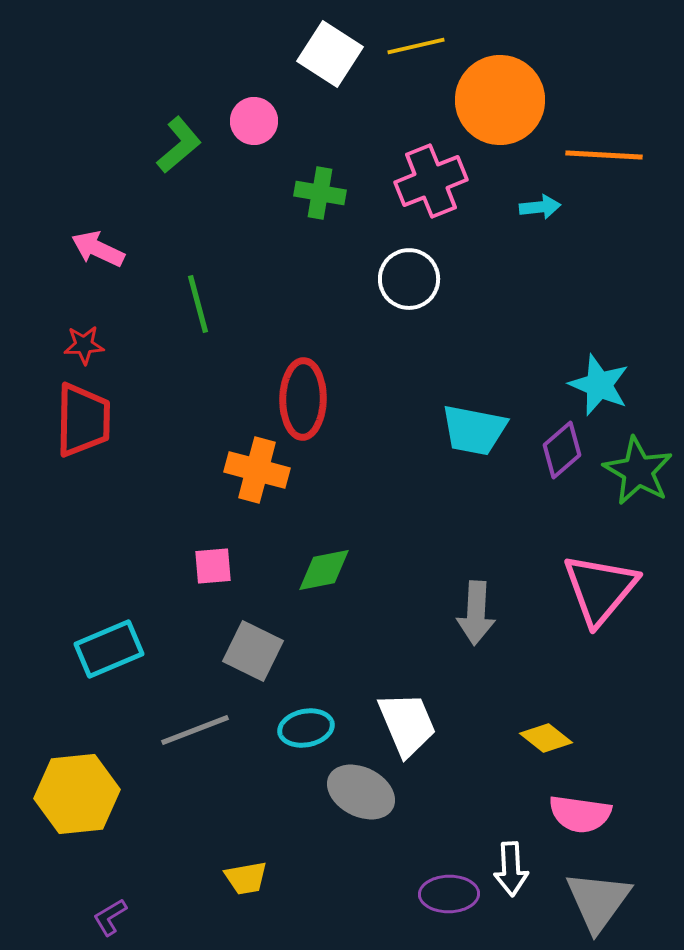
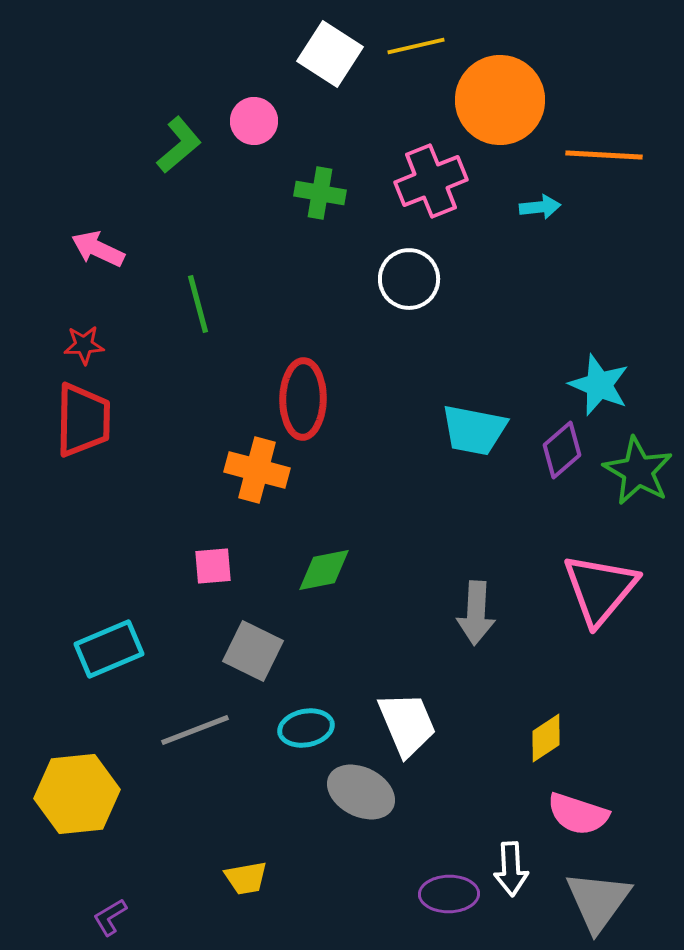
yellow diamond: rotated 72 degrees counterclockwise
pink semicircle: moved 2 px left; rotated 10 degrees clockwise
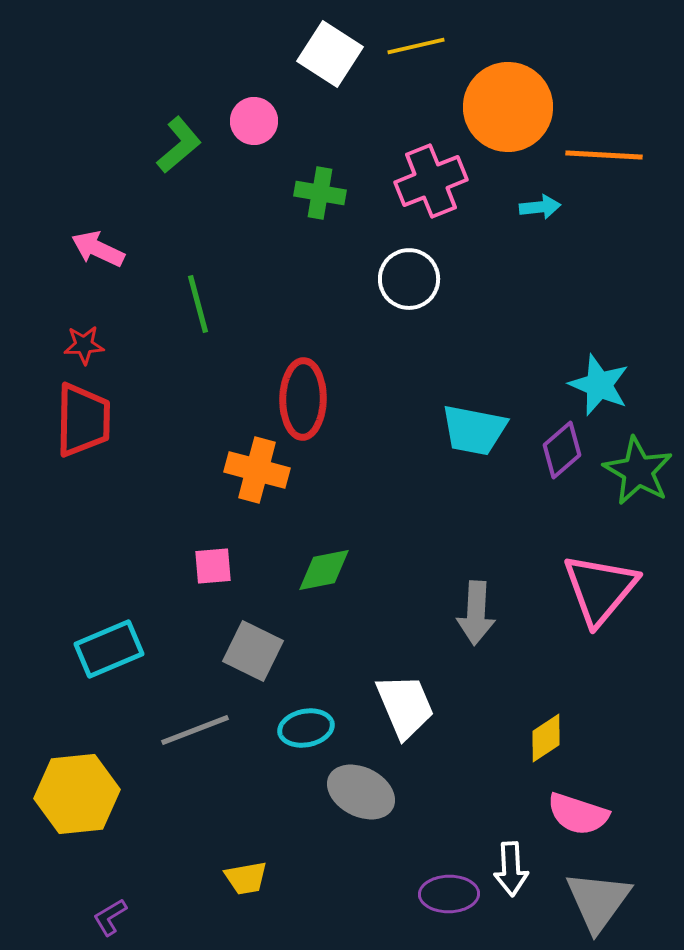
orange circle: moved 8 px right, 7 px down
white trapezoid: moved 2 px left, 18 px up
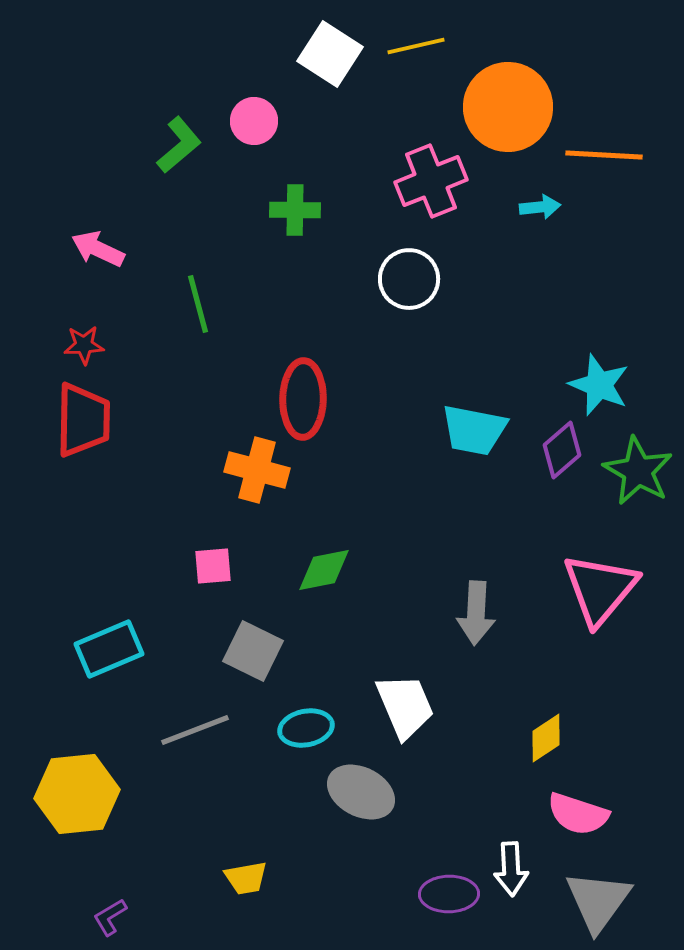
green cross: moved 25 px left, 17 px down; rotated 9 degrees counterclockwise
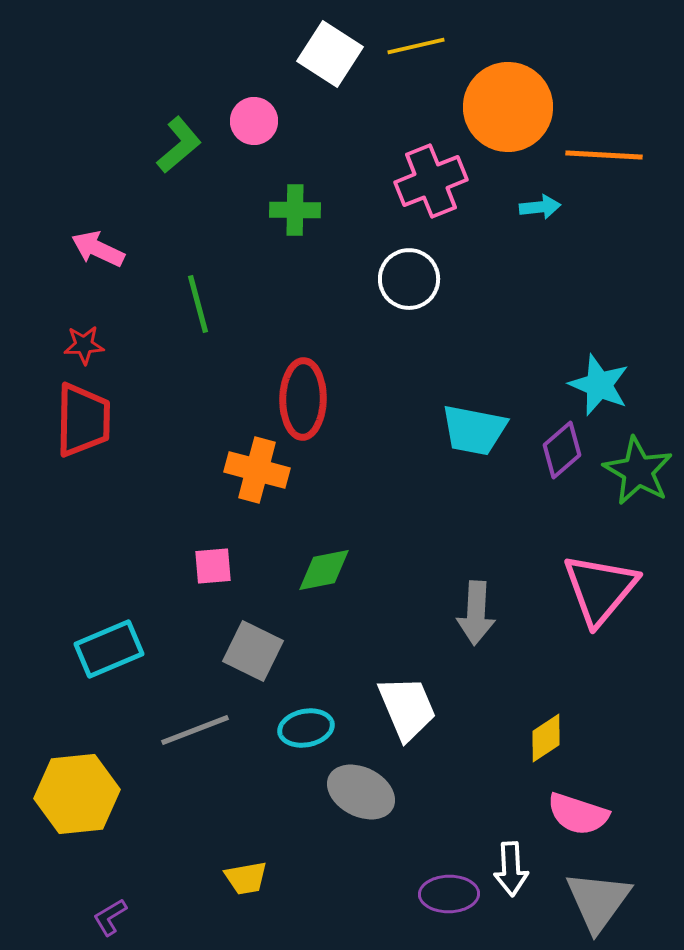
white trapezoid: moved 2 px right, 2 px down
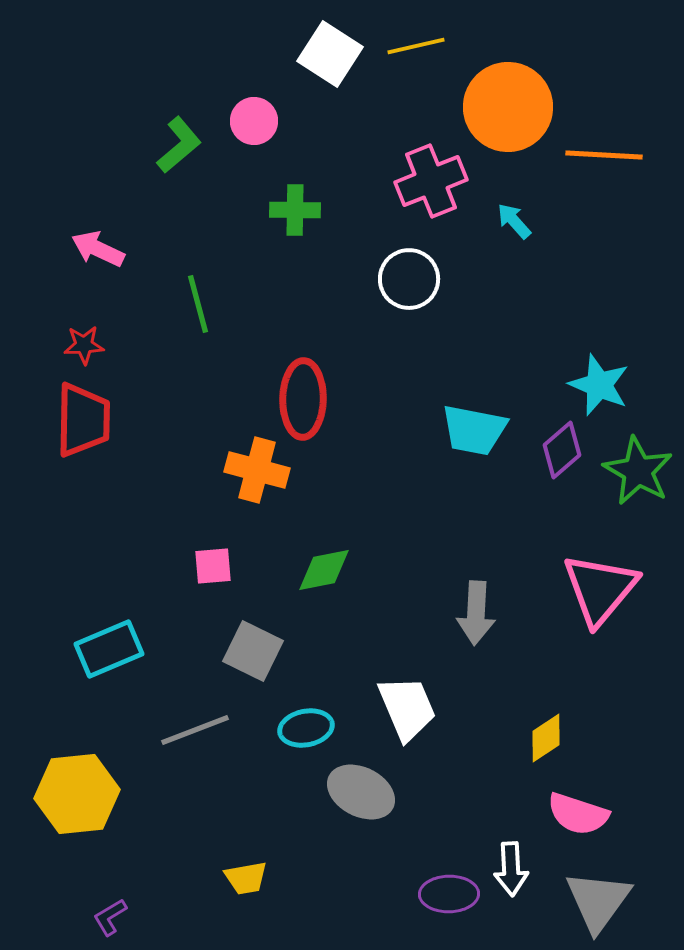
cyan arrow: moved 26 px left, 14 px down; rotated 126 degrees counterclockwise
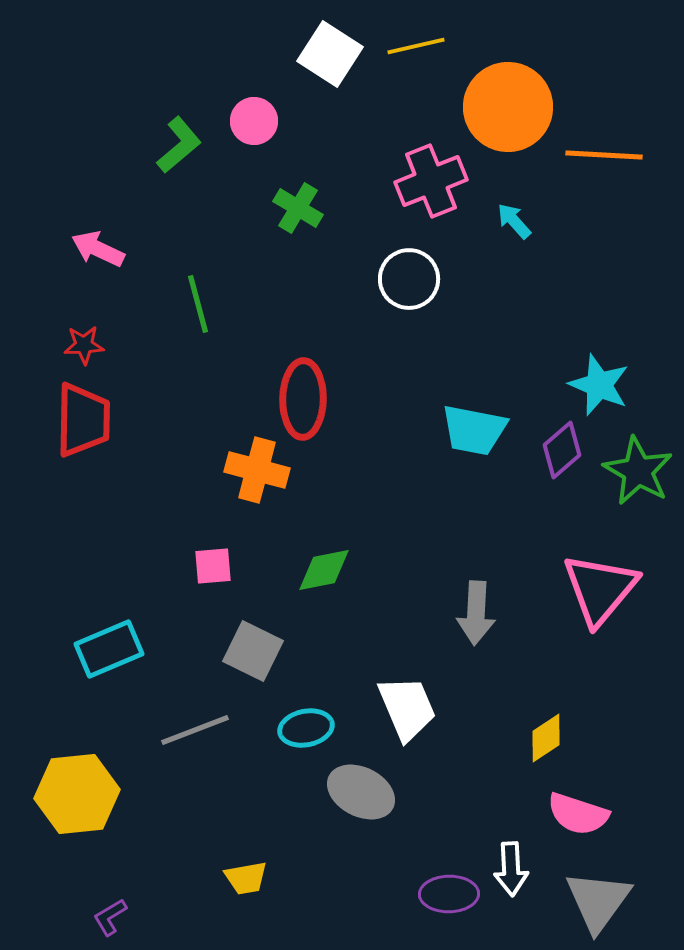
green cross: moved 3 px right, 2 px up; rotated 30 degrees clockwise
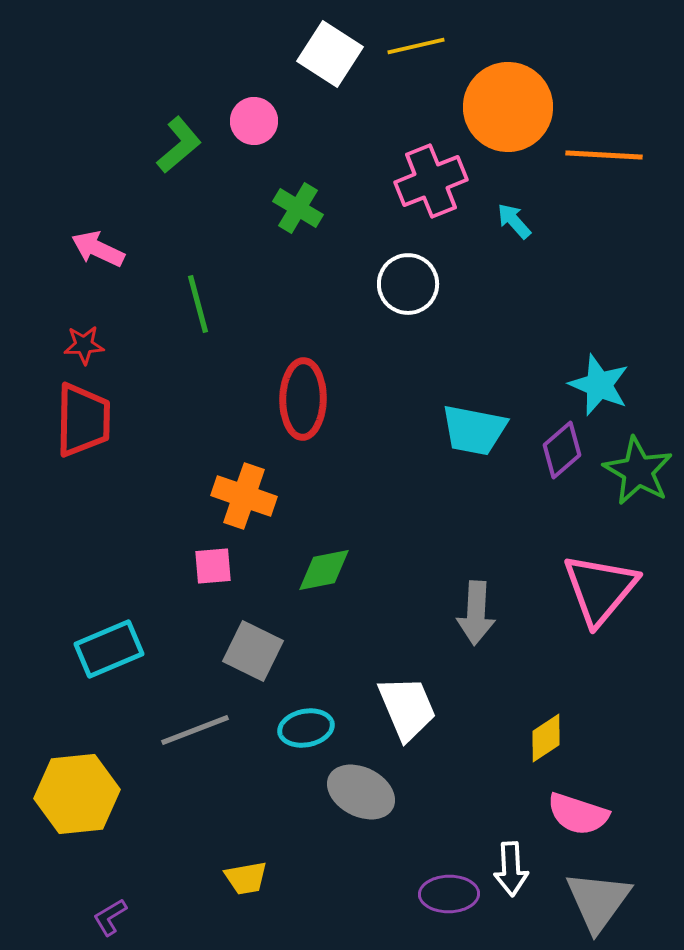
white circle: moved 1 px left, 5 px down
orange cross: moved 13 px left, 26 px down; rotated 4 degrees clockwise
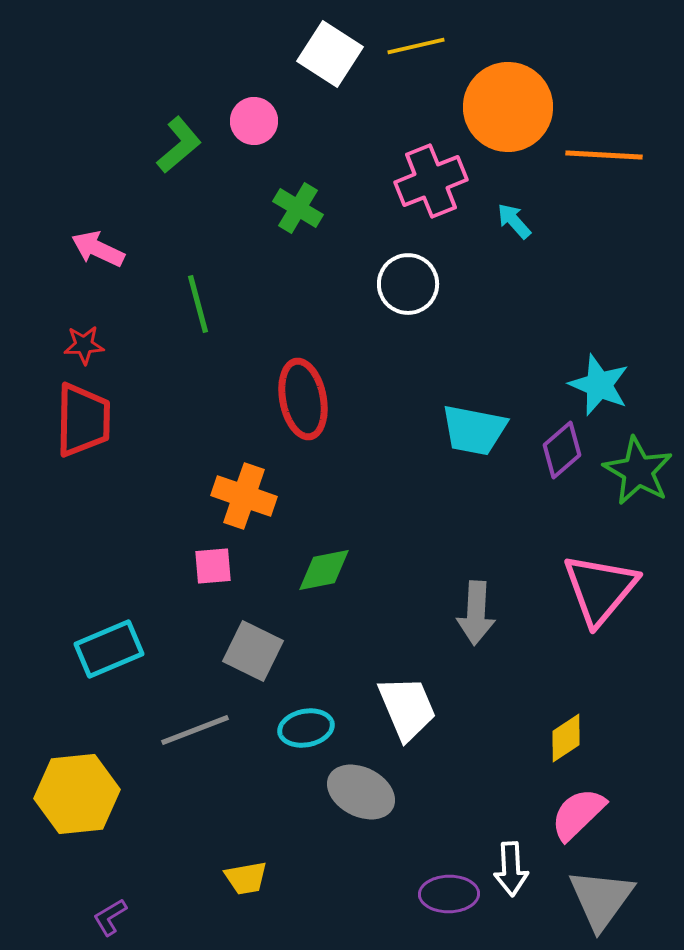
red ellipse: rotated 12 degrees counterclockwise
yellow diamond: moved 20 px right
pink semicircle: rotated 118 degrees clockwise
gray triangle: moved 3 px right, 2 px up
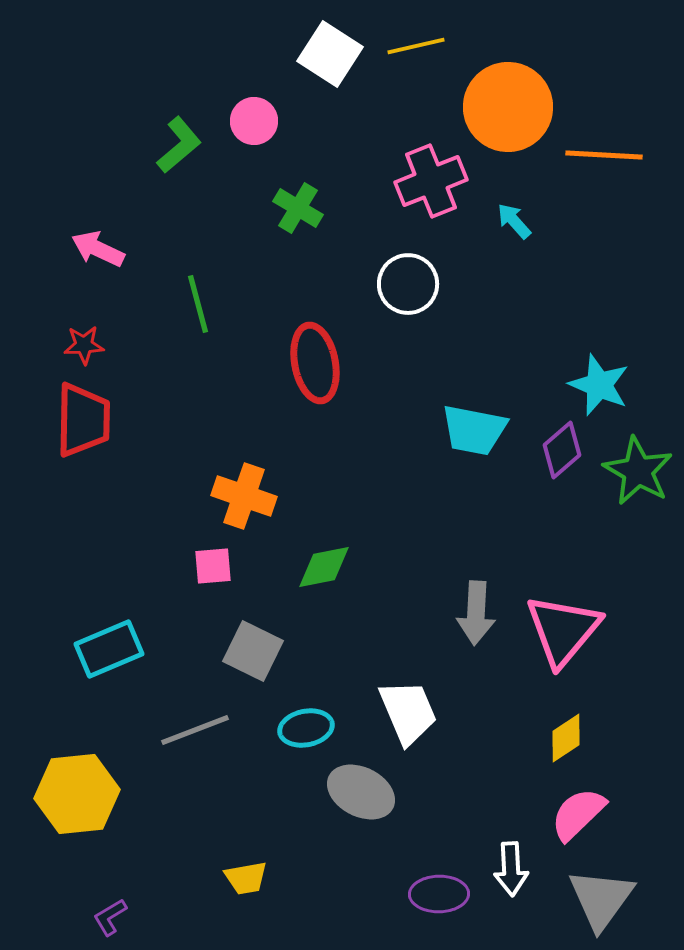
red ellipse: moved 12 px right, 36 px up
green diamond: moved 3 px up
pink triangle: moved 37 px left, 41 px down
white trapezoid: moved 1 px right, 4 px down
purple ellipse: moved 10 px left
